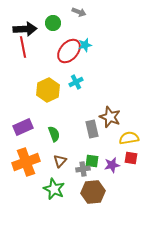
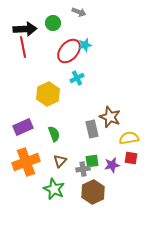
cyan cross: moved 1 px right, 4 px up
yellow hexagon: moved 4 px down
green square: rotated 16 degrees counterclockwise
brown hexagon: rotated 20 degrees counterclockwise
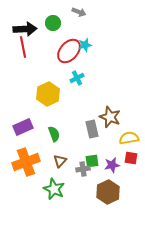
brown hexagon: moved 15 px right
